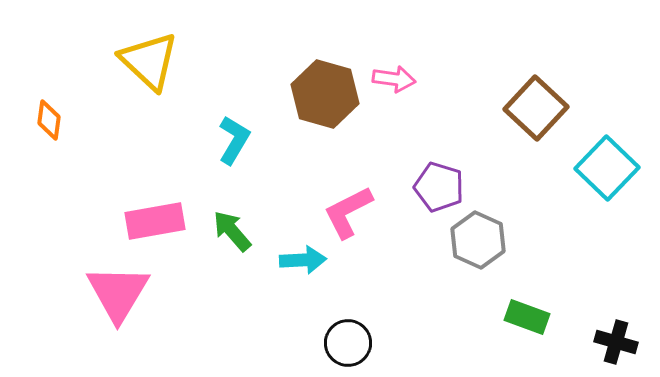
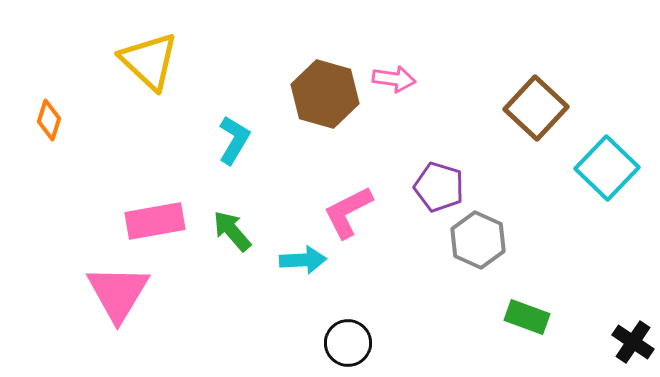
orange diamond: rotated 9 degrees clockwise
black cross: moved 17 px right; rotated 18 degrees clockwise
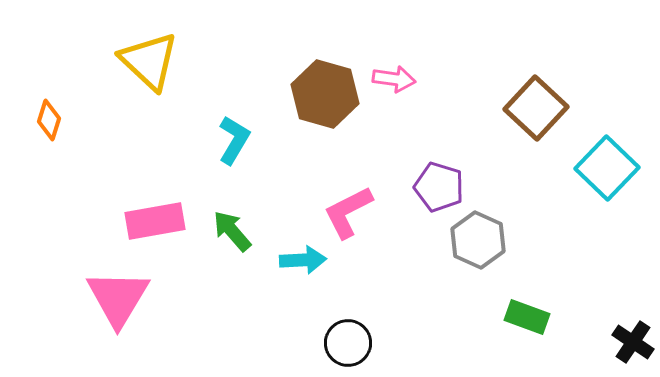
pink triangle: moved 5 px down
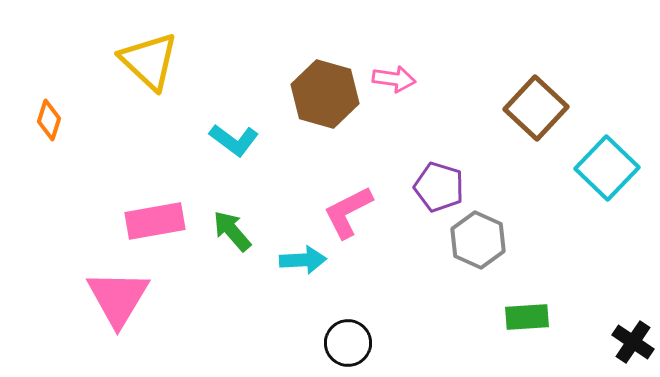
cyan L-shape: rotated 96 degrees clockwise
green rectangle: rotated 24 degrees counterclockwise
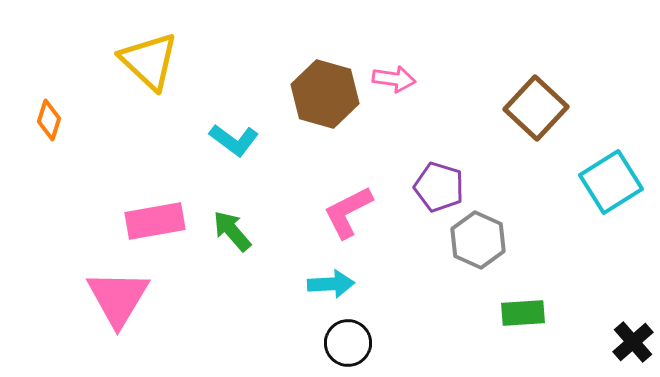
cyan square: moved 4 px right, 14 px down; rotated 14 degrees clockwise
cyan arrow: moved 28 px right, 24 px down
green rectangle: moved 4 px left, 4 px up
black cross: rotated 15 degrees clockwise
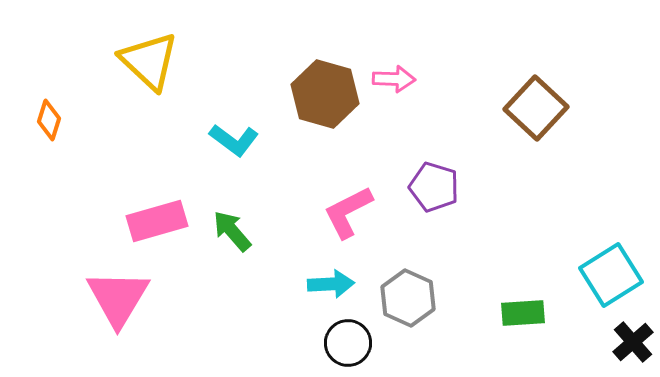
pink arrow: rotated 6 degrees counterclockwise
cyan square: moved 93 px down
purple pentagon: moved 5 px left
pink rectangle: moved 2 px right; rotated 6 degrees counterclockwise
gray hexagon: moved 70 px left, 58 px down
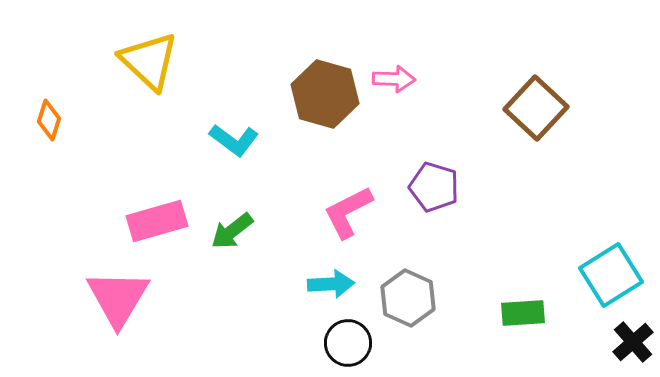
green arrow: rotated 87 degrees counterclockwise
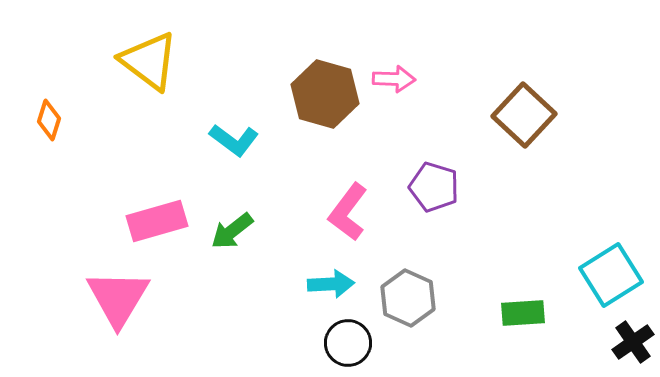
yellow triangle: rotated 6 degrees counterclockwise
brown square: moved 12 px left, 7 px down
pink L-shape: rotated 26 degrees counterclockwise
black cross: rotated 6 degrees clockwise
